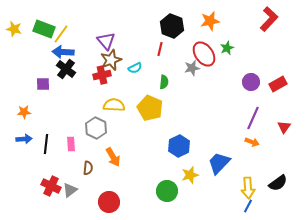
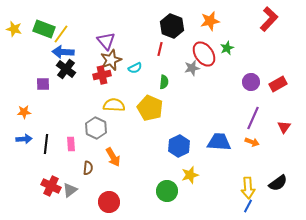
blue trapezoid at (219, 163): moved 21 px up; rotated 50 degrees clockwise
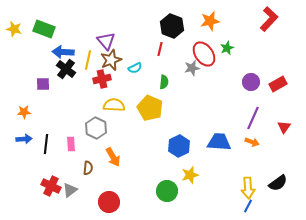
yellow line at (61, 34): moved 27 px right, 26 px down; rotated 24 degrees counterclockwise
red cross at (102, 75): moved 4 px down
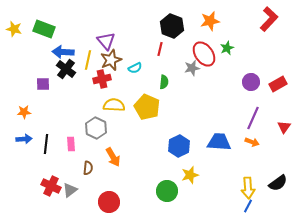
yellow pentagon at (150, 108): moved 3 px left, 1 px up
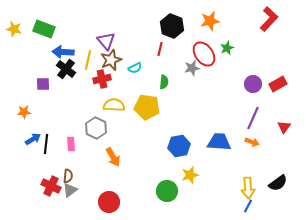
purple circle at (251, 82): moved 2 px right, 2 px down
yellow pentagon at (147, 107): rotated 15 degrees counterclockwise
blue arrow at (24, 139): moved 9 px right; rotated 28 degrees counterclockwise
blue hexagon at (179, 146): rotated 15 degrees clockwise
brown semicircle at (88, 168): moved 20 px left, 8 px down
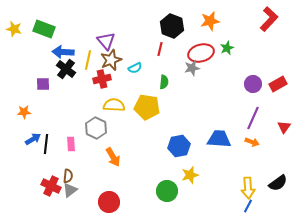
red ellipse at (204, 54): moved 3 px left, 1 px up; rotated 70 degrees counterclockwise
blue trapezoid at (219, 142): moved 3 px up
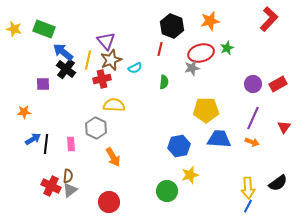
blue arrow at (63, 52): rotated 35 degrees clockwise
yellow pentagon at (147, 107): moved 59 px right, 3 px down; rotated 10 degrees counterclockwise
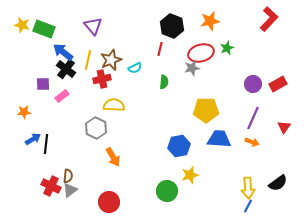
yellow star at (14, 29): moved 8 px right, 4 px up
purple triangle at (106, 41): moved 13 px left, 15 px up
pink rectangle at (71, 144): moved 9 px left, 48 px up; rotated 56 degrees clockwise
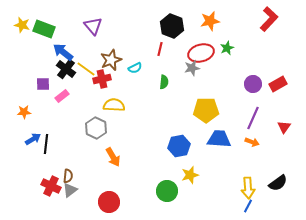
yellow line at (88, 60): moved 2 px left, 9 px down; rotated 66 degrees counterclockwise
